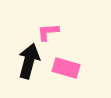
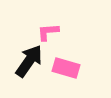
black arrow: rotated 20 degrees clockwise
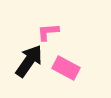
pink rectangle: rotated 12 degrees clockwise
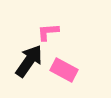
pink rectangle: moved 2 px left, 2 px down
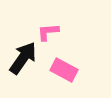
black arrow: moved 6 px left, 3 px up
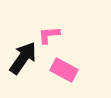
pink L-shape: moved 1 px right, 3 px down
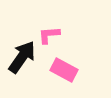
black arrow: moved 1 px left, 1 px up
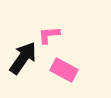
black arrow: moved 1 px right, 1 px down
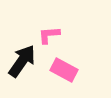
black arrow: moved 1 px left, 3 px down
